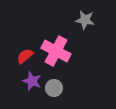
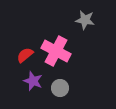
red semicircle: moved 1 px up
purple star: moved 1 px right
gray circle: moved 6 px right
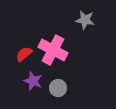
pink cross: moved 3 px left, 1 px up
red semicircle: moved 1 px left, 1 px up
gray circle: moved 2 px left
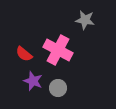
pink cross: moved 5 px right
red semicircle: rotated 102 degrees counterclockwise
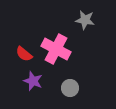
pink cross: moved 2 px left, 1 px up
gray circle: moved 12 px right
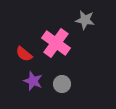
pink cross: moved 6 px up; rotated 8 degrees clockwise
gray circle: moved 8 px left, 4 px up
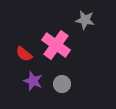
pink cross: moved 2 px down
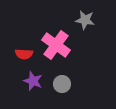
red semicircle: rotated 36 degrees counterclockwise
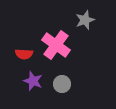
gray star: rotated 30 degrees counterclockwise
